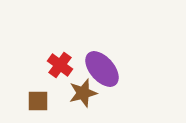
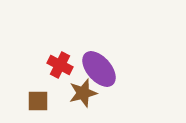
red cross: rotated 10 degrees counterclockwise
purple ellipse: moved 3 px left
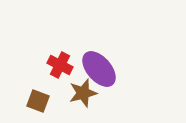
brown square: rotated 20 degrees clockwise
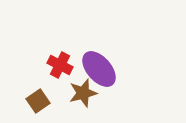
brown square: rotated 35 degrees clockwise
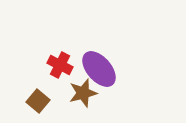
brown square: rotated 15 degrees counterclockwise
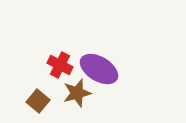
purple ellipse: rotated 18 degrees counterclockwise
brown star: moved 6 px left
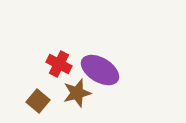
red cross: moved 1 px left, 1 px up
purple ellipse: moved 1 px right, 1 px down
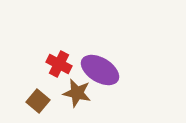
brown star: rotated 28 degrees clockwise
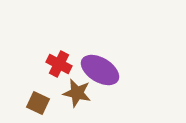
brown square: moved 2 px down; rotated 15 degrees counterclockwise
